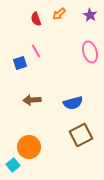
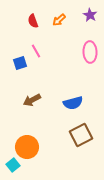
orange arrow: moved 6 px down
red semicircle: moved 3 px left, 2 px down
pink ellipse: rotated 15 degrees clockwise
brown arrow: rotated 24 degrees counterclockwise
orange circle: moved 2 px left
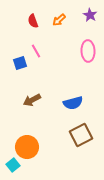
pink ellipse: moved 2 px left, 1 px up
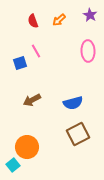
brown square: moved 3 px left, 1 px up
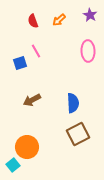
blue semicircle: rotated 78 degrees counterclockwise
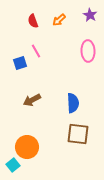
brown square: rotated 35 degrees clockwise
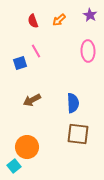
cyan square: moved 1 px right, 1 px down
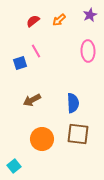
purple star: rotated 16 degrees clockwise
red semicircle: rotated 72 degrees clockwise
orange circle: moved 15 px right, 8 px up
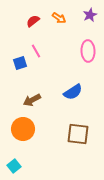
orange arrow: moved 2 px up; rotated 104 degrees counterclockwise
blue semicircle: moved 11 px up; rotated 60 degrees clockwise
orange circle: moved 19 px left, 10 px up
